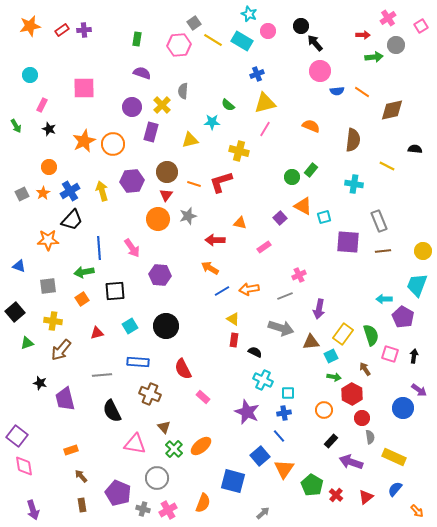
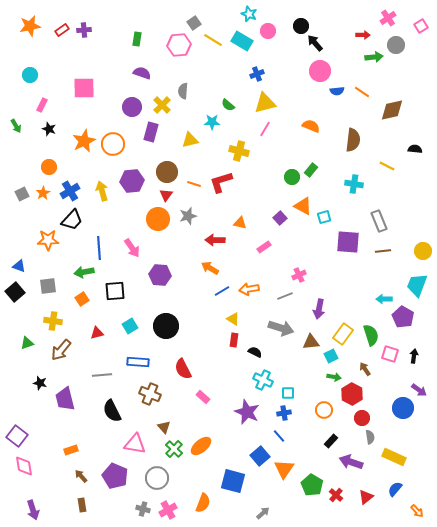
black square at (15, 312): moved 20 px up
purple pentagon at (118, 493): moved 3 px left, 17 px up
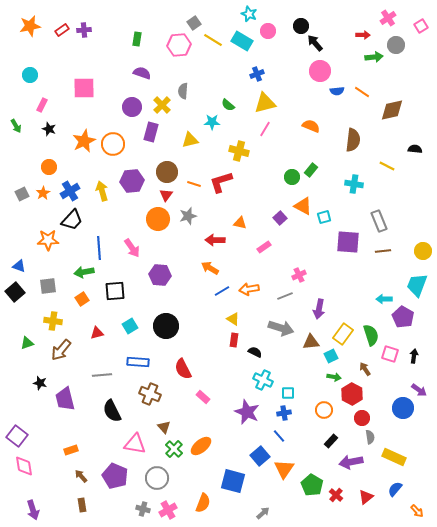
purple arrow at (351, 462): rotated 30 degrees counterclockwise
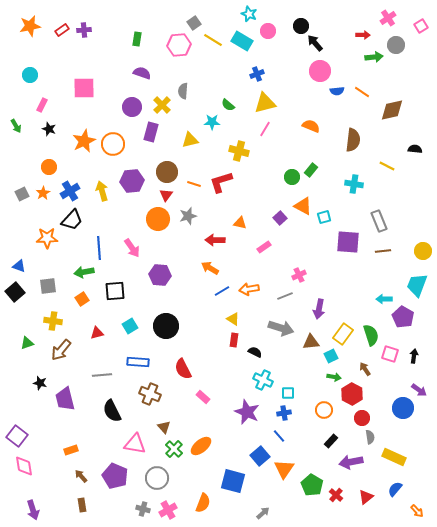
orange star at (48, 240): moved 1 px left, 2 px up
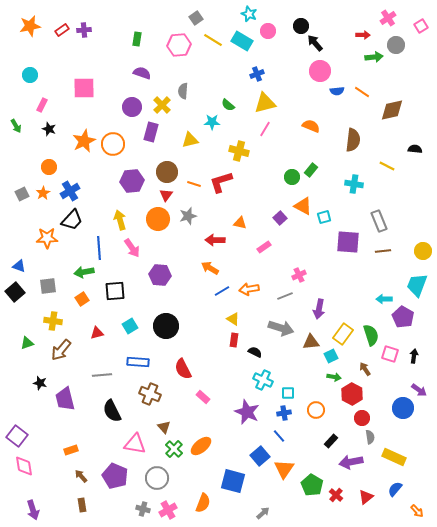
gray square at (194, 23): moved 2 px right, 5 px up
yellow arrow at (102, 191): moved 18 px right, 29 px down
orange circle at (324, 410): moved 8 px left
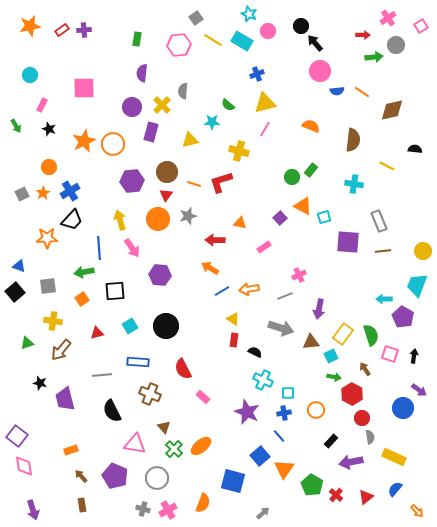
purple semicircle at (142, 73): rotated 102 degrees counterclockwise
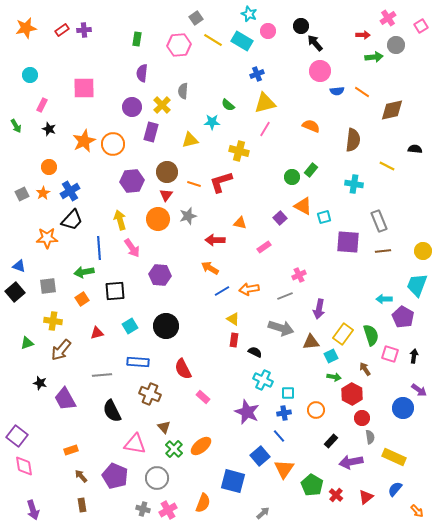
orange star at (30, 26): moved 4 px left, 2 px down
purple trapezoid at (65, 399): rotated 15 degrees counterclockwise
